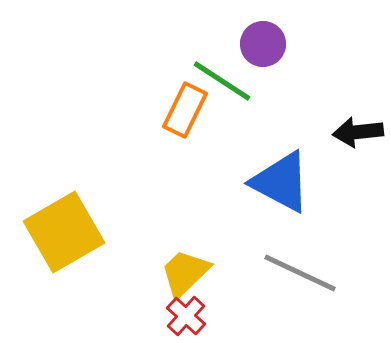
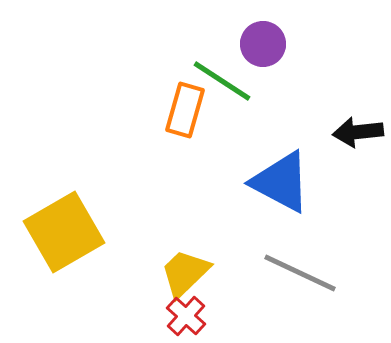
orange rectangle: rotated 10 degrees counterclockwise
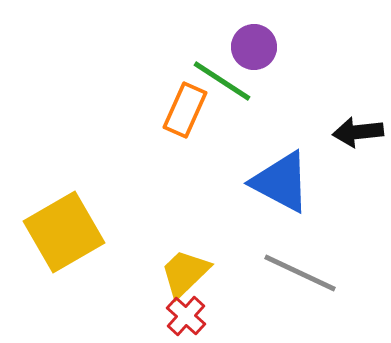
purple circle: moved 9 px left, 3 px down
orange rectangle: rotated 8 degrees clockwise
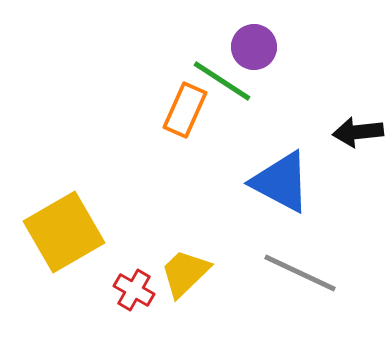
red cross: moved 52 px left, 26 px up; rotated 12 degrees counterclockwise
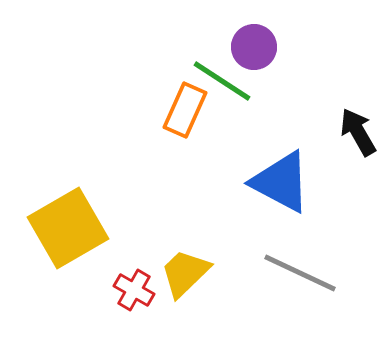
black arrow: rotated 66 degrees clockwise
yellow square: moved 4 px right, 4 px up
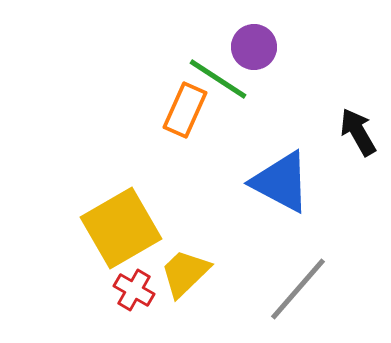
green line: moved 4 px left, 2 px up
yellow square: moved 53 px right
gray line: moved 2 px left, 16 px down; rotated 74 degrees counterclockwise
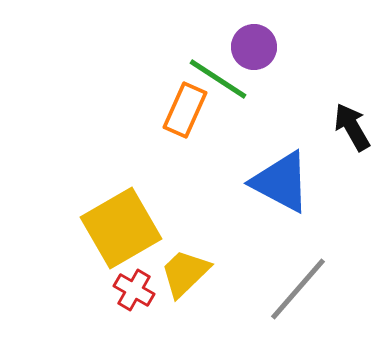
black arrow: moved 6 px left, 5 px up
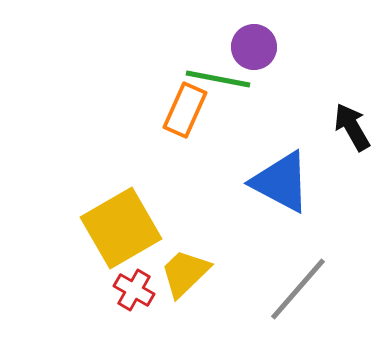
green line: rotated 22 degrees counterclockwise
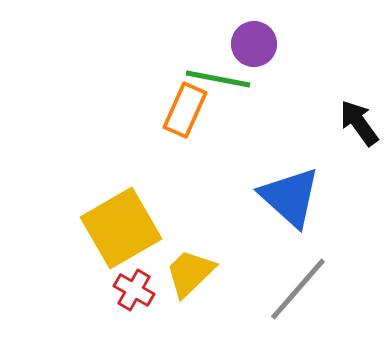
purple circle: moved 3 px up
black arrow: moved 7 px right, 4 px up; rotated 6 degrees counterclockwise
blue triangle: moved 9 px right, 15 px down; rotated 14 degrees clockwise
yellow trapezoid: moved 5 px right
